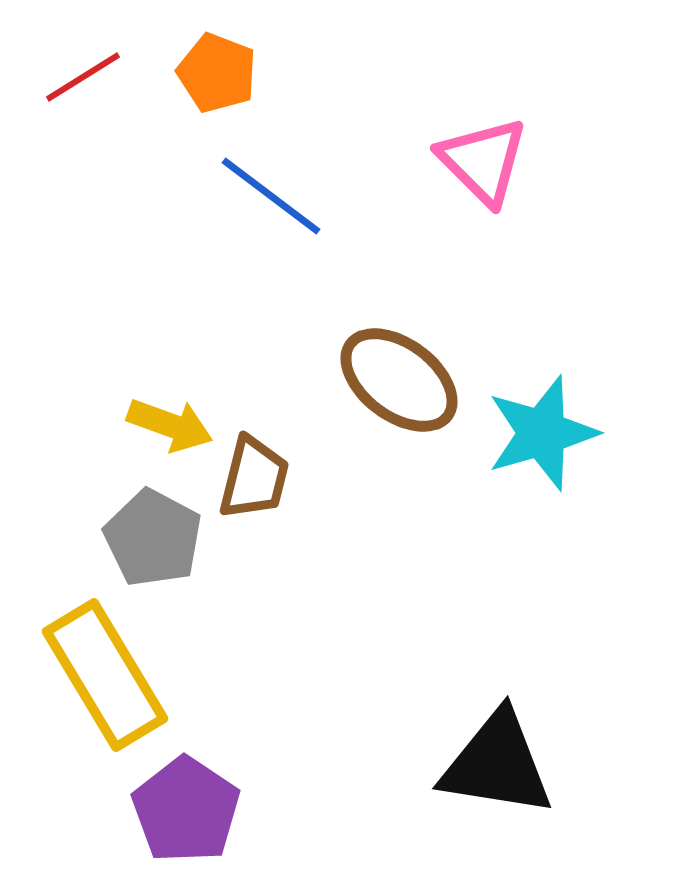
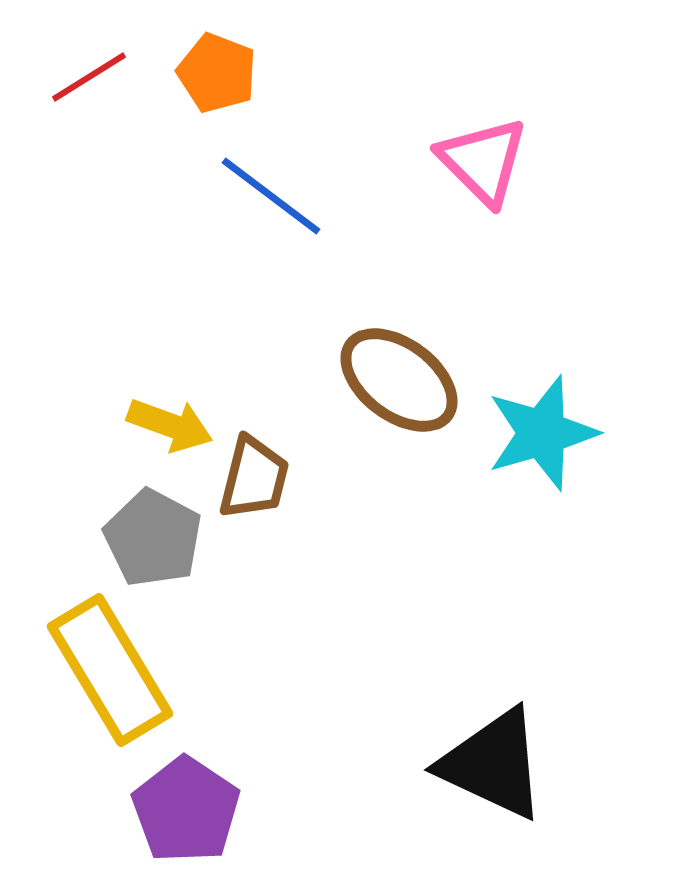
red line: moved 6 px right
yellow rectangle: moved 5 px right, 5 px up
black triangle: moved 4 px left; rotated 16 degrees clockwise
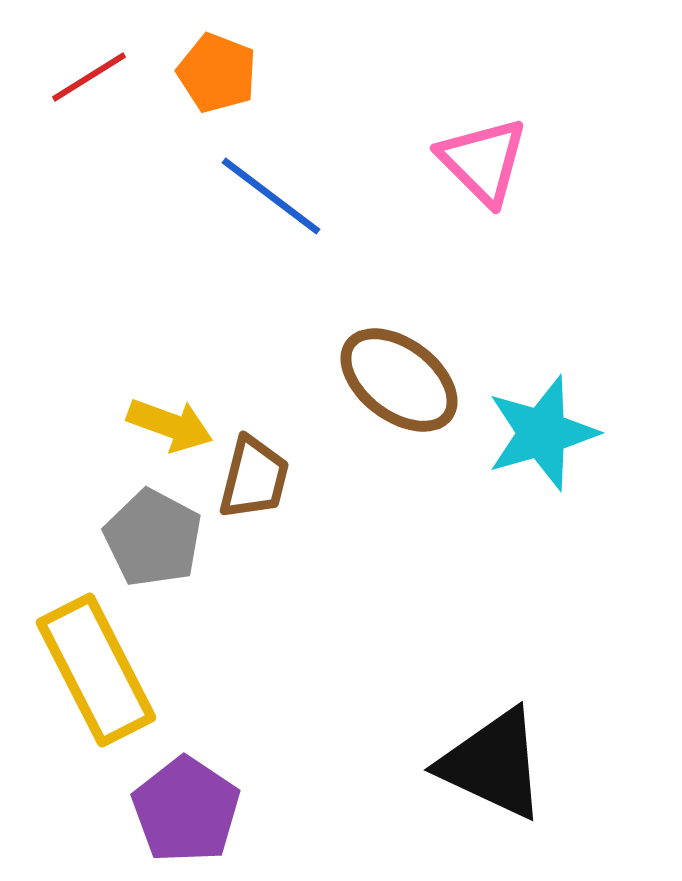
yellow rectangle: moved 14 px left; rotated 4 degrees clockwise
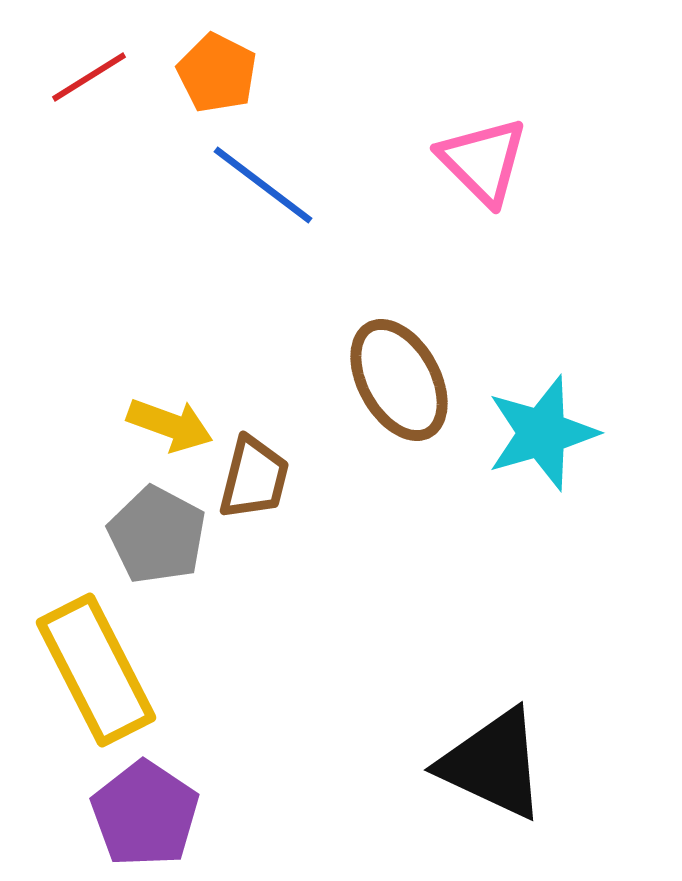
orange pentagon: rotated 6 degrees clockwise
blue line: moved 8 px left, 11 px up
brown ellipse: rotated 24 degrees clockwise
gray pentagon: moved 4 px right, 3 px up
purple pentagon: moved 41 px left, 4 px down
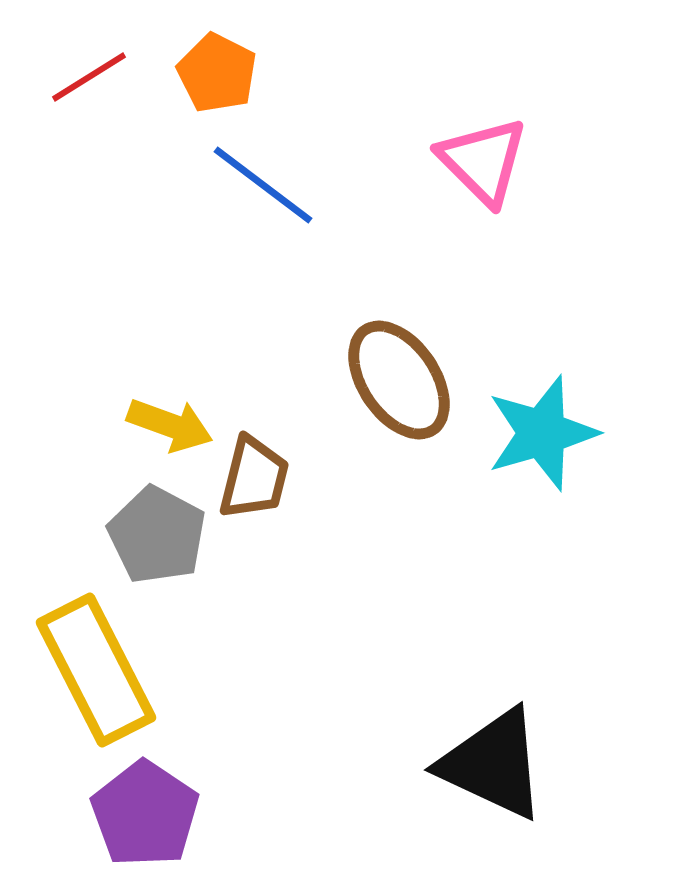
brown ellipse: rotated 5 degrees counterclockwise
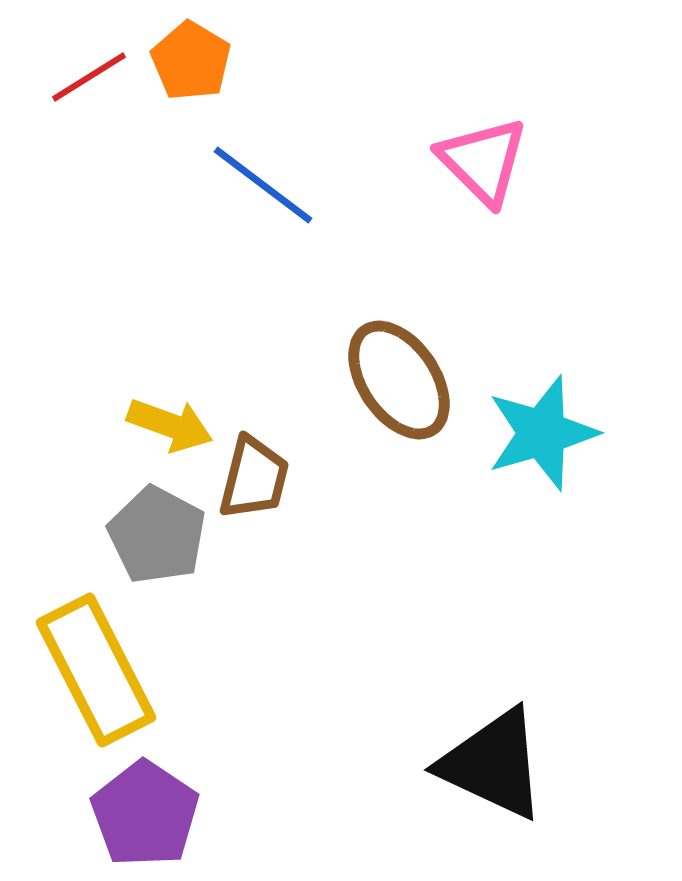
orange pentagon: moved 26 px left, 12 px up; rotated 4 degrees clockwise
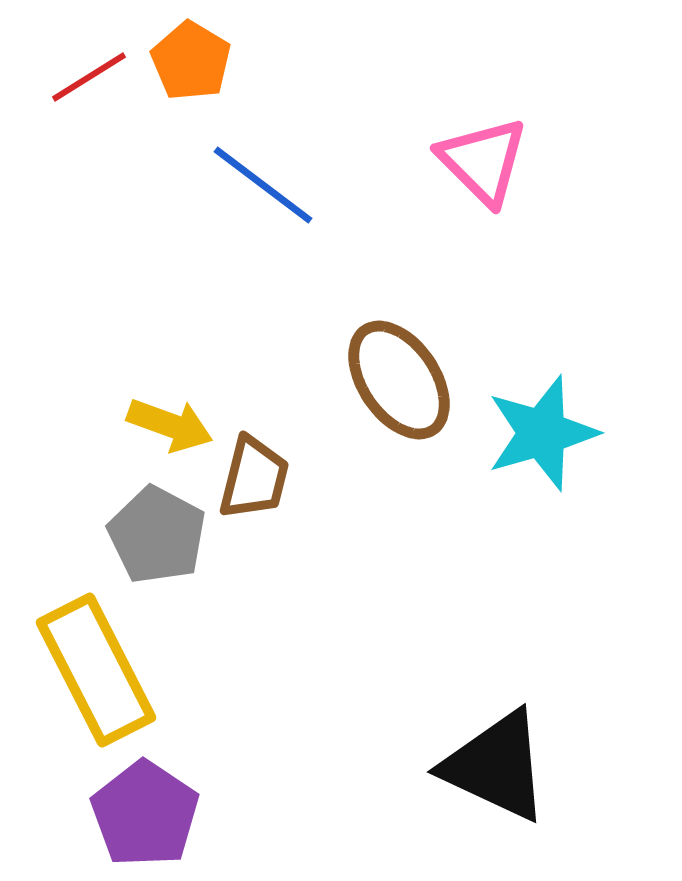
black triangle: moved 3 px right, 2 px down
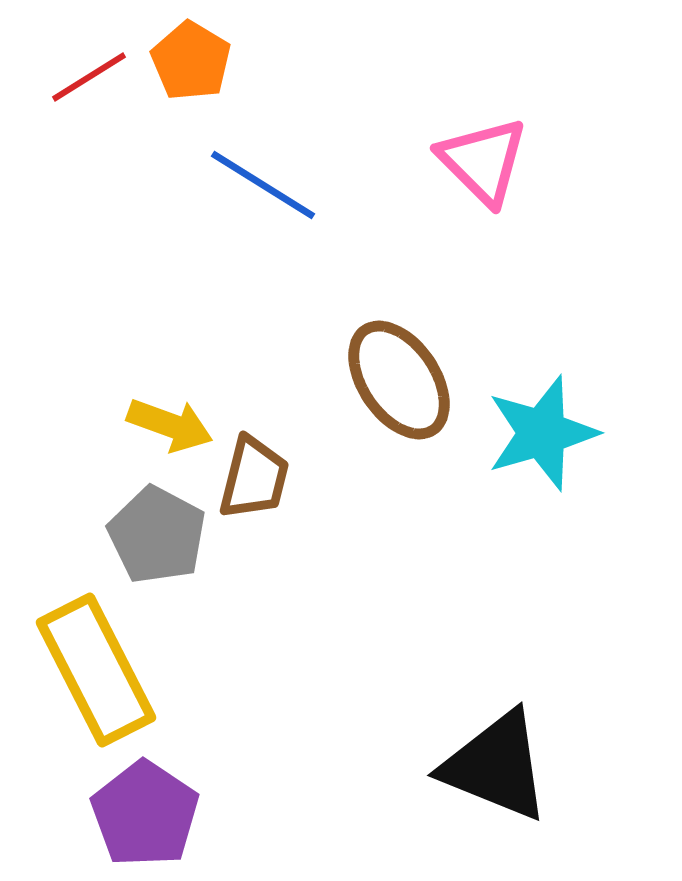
blue line: rotated 5 degrees counterclockwise
black triangle: rotated 3 degrees counterclockwise
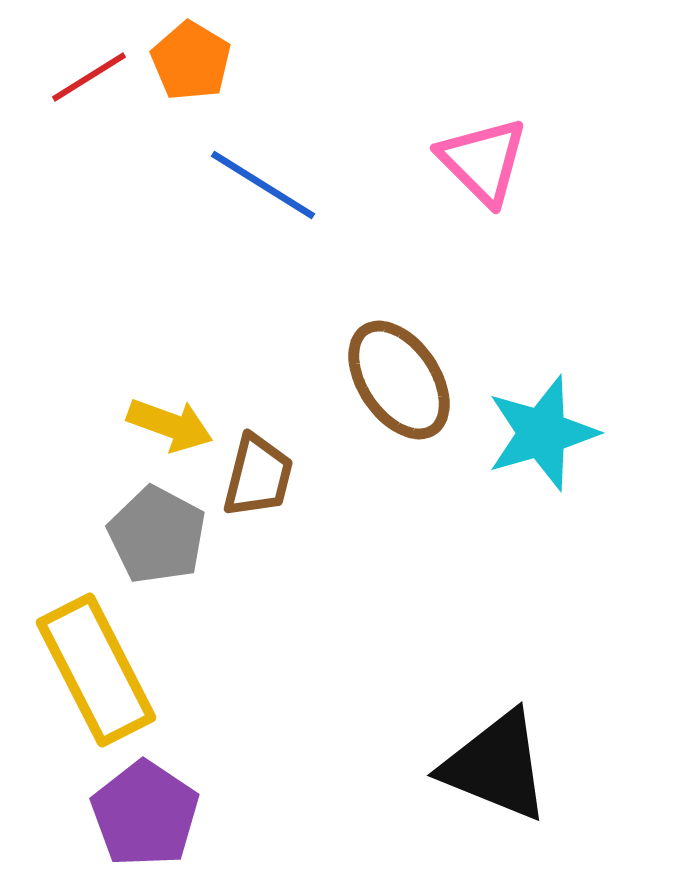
brown trapezoid: moved 4 px right, 2 px up
